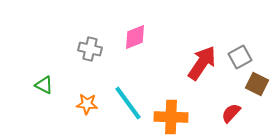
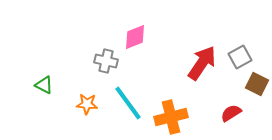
gray cross: moved 16 px right, 12 px down
red semicircle: rotated 15 degrees clockwise
orange cross: rotated 16 degrees counterclockwise
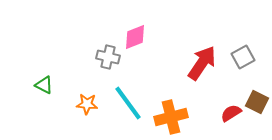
gray square: moved 3 px right
gray cross: moved 2 px right, 4 px up
brown square: moved 18 px down
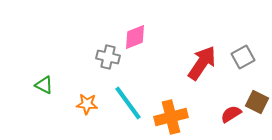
red semicircle: moved 1 px down
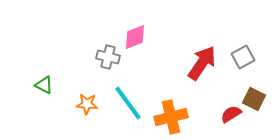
brown square: moved 3 px left, 3 px up
